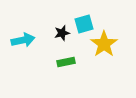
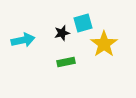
cyan square: moved 1 px left, 1 px up
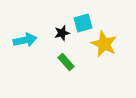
cyan arrow: moved 2 px right
yellow star: rotated 12 degrees counterclockwise
green rectangle: rotated 60 degrees clockwise
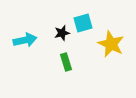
yellow star: moved 7 px right
green rectangle: rotated 24 degrees clockwise
